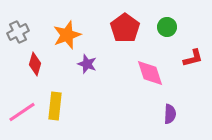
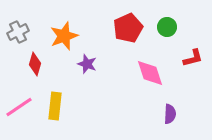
red pentagon: moved 3 px right; rotated 12 degrees clockwise
orange star: moved 3 px left, 1 px down
pink line: moved 3 px left, 5 px up
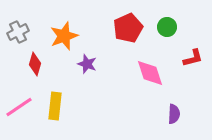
purple semicircle: moved 4 px right
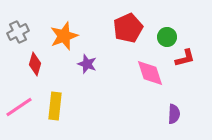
green circle: moved 10 px down
red L-shape: moved 8 px left
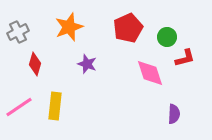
orange star: moved 5 px right, 9 px up
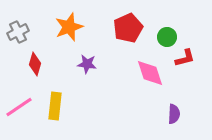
purple star: rotated 12 degrees counterclockwise
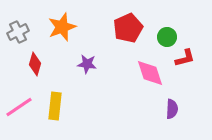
orange star: moved 7 px left
purple semicircle: moved 2 px left, 5 px up
